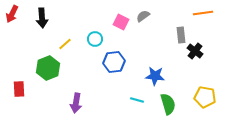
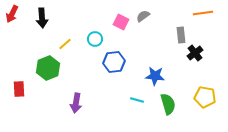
black cross: moved 2 px down; rotated 14 degrees clockwise
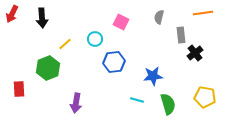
gray semicircle: moved 16 px right, 1 px down; rotated 40 degrees counterclockwise
blue star: moved 2 px left; rotated 12 degrees counterclockwise
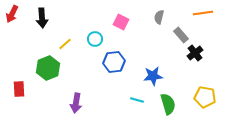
gray rectangle: rotated 35 degrees counterclockwise
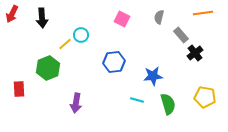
pink square: moved 1 px right, 3 px up
cyan circle: moved 14 px left, 4 px up
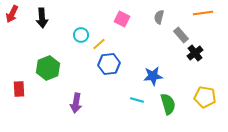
yellow line: moved 34 px right
blue hexagon: moved 5 px left, 2 px down
